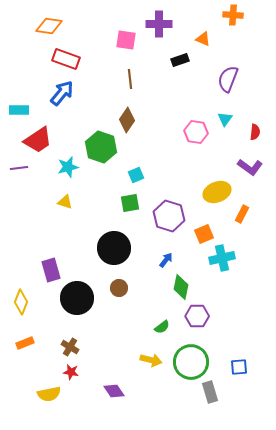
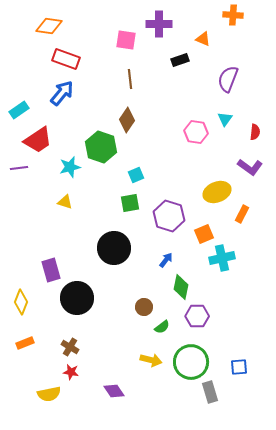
cyan rectangle at (19, 110): rotated 36 degrees counterclockwise
cyan star at (68, 167): moved 2 px right
brown circle at (119, 288): moved 25 px right, 19 px down
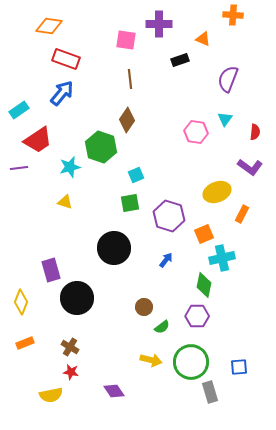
green diamond at (181, 287): moved 23 px right, 2 px up
yellow semicircle at (49, 394): moved 2 px right, 1 px down
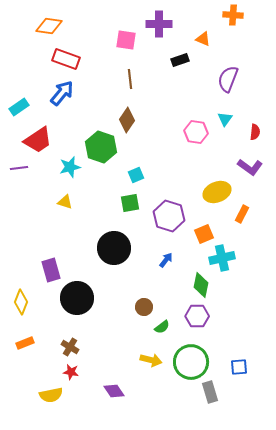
cyan rectangle at (19, 110): moved 3 px up
green diamond at (204, 285): moved 3 px left
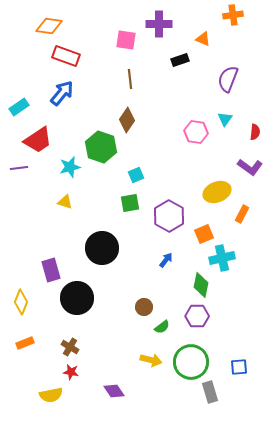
orange cross at (233, 15): rotated 12 degrees counterclockwise
red rectangle at (66, 59): moved 3 px up
purple hexagon at (169, 216): rotated 12 degrees clockwise
black circle at (114, 248): moved 12 px left
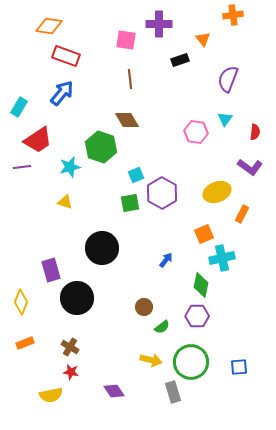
orange triangle at (203, 39): rotated 28 degrees clockwise
cyan rectangle at (19, 107): rotated 24 degrees counterclockwise
brown diamond at (127, 120): rotated 65 degrees counterclockwise
purple line at (19, 168): moved 3 px right, 1 px up
purple hexagon at (169, 216): moved 7 px left, 23 px up
gray rectangle at (210, 392): moved 37 px left
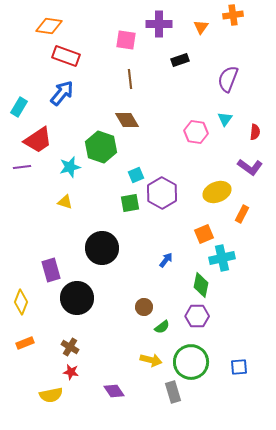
orange triangle at (203, 39): moved 2 px left, 12 px up; rotated 14 degrees clockwise
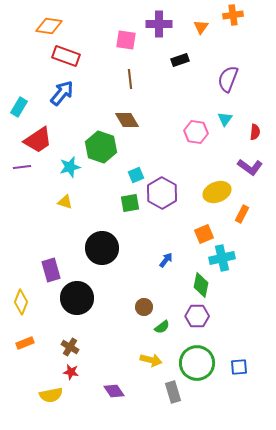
green circle at (191, 362): moved 6 px right, 1 px down
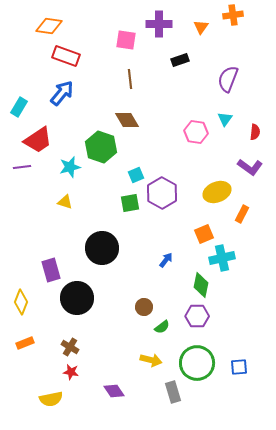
yellow semicircle at (51, 395): moved 4 px down
